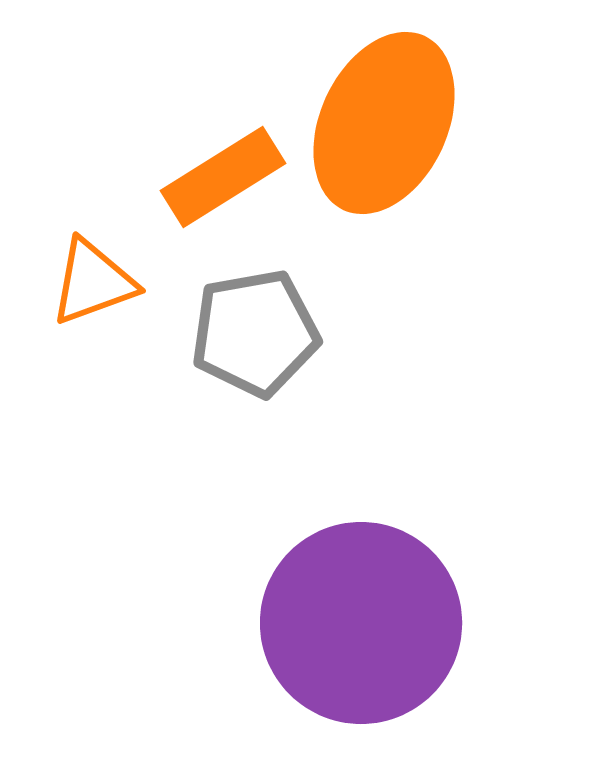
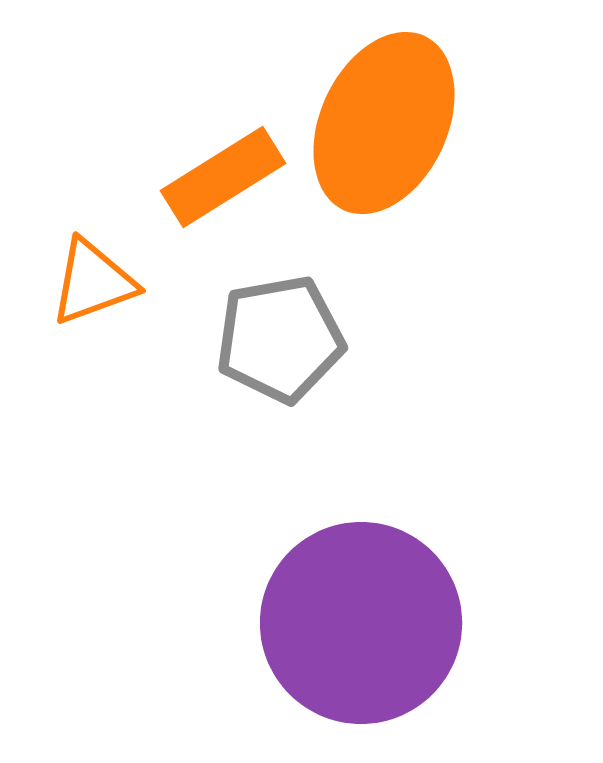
gray pentagon: moved 25 px right, 6 px down
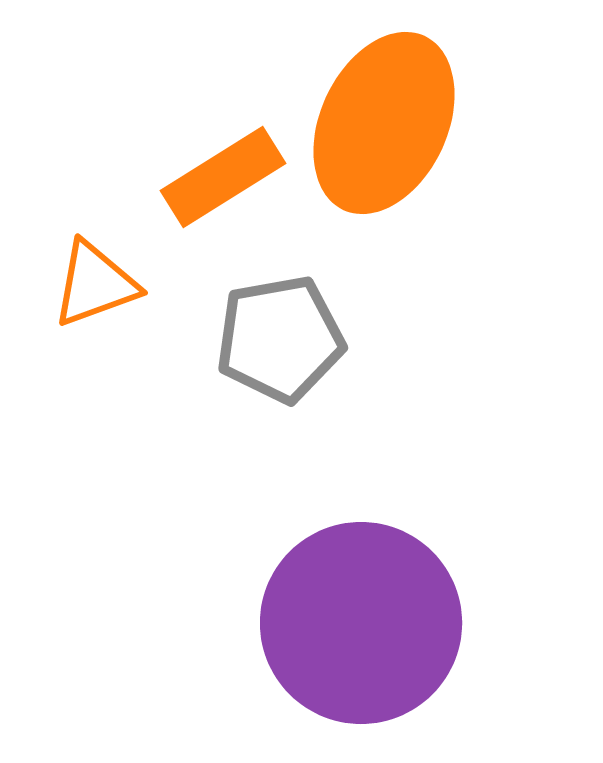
orange triangle: moved 2 px right, 2 px down
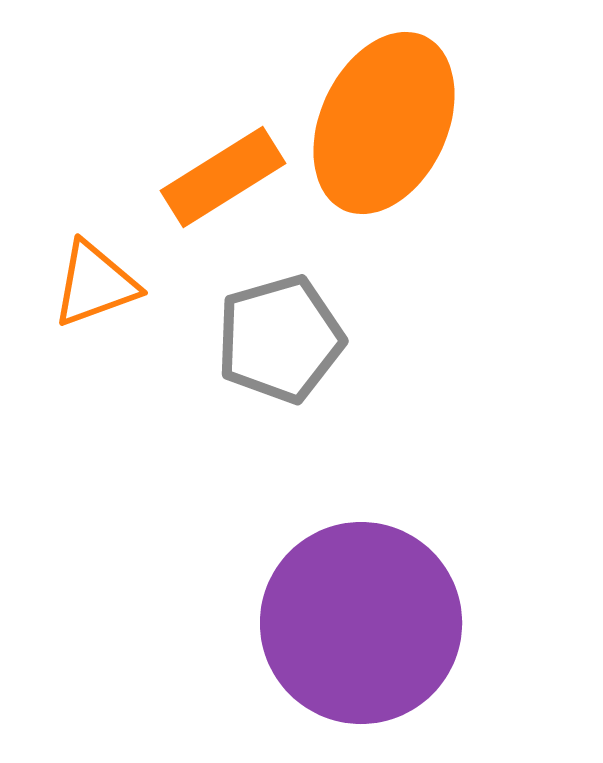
gray pentagon: rotated 6 degrees counterclockwise
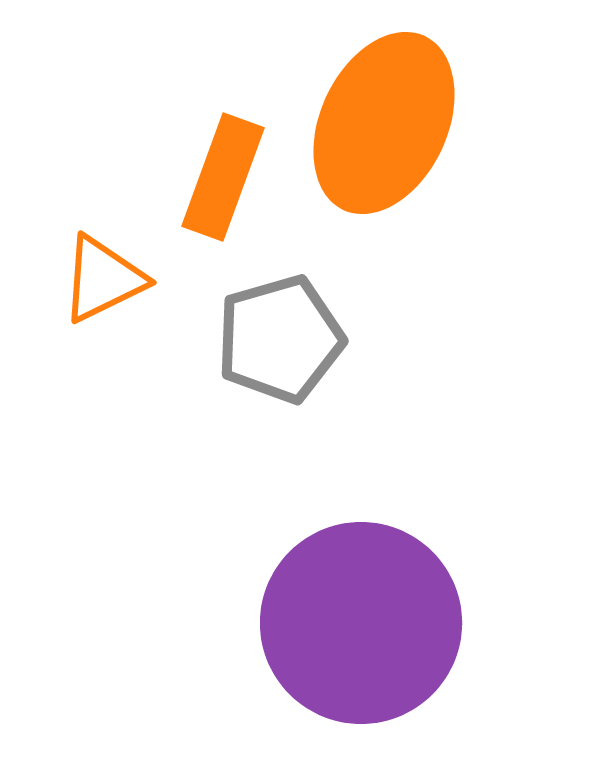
orange rectangle: rotated 38 degrees counterclockwise
orange triangle: moved 8 px right, 5 px up; rotated 6 degrees counterclockwise
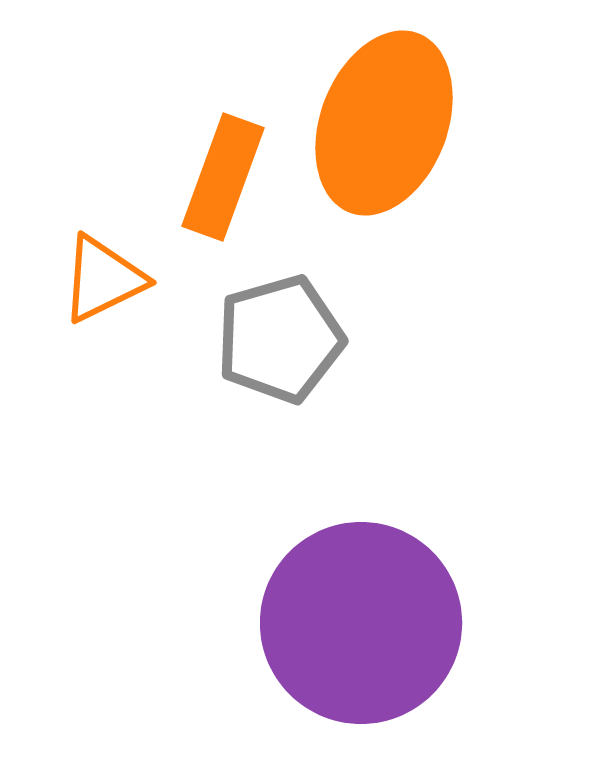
orange ellipse: rotated 4 degrees counterclockwise
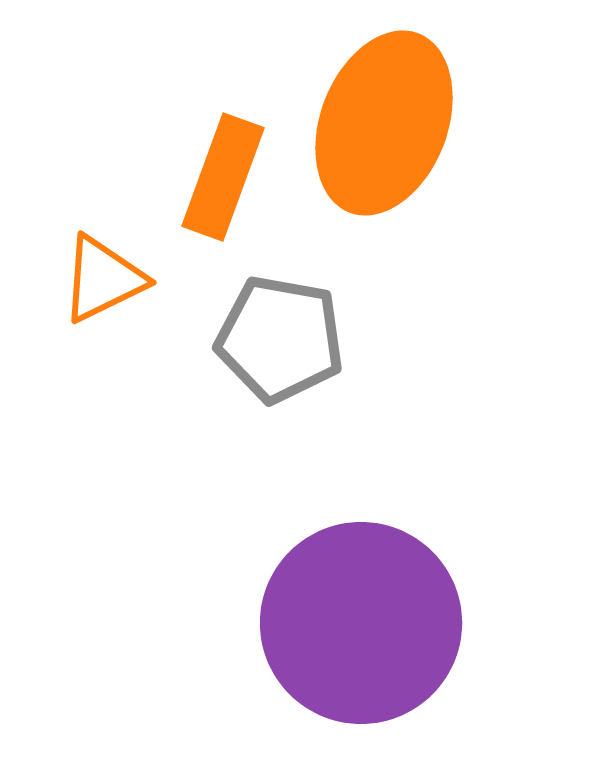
gray pentagon: rotated 26 degrees clockwise
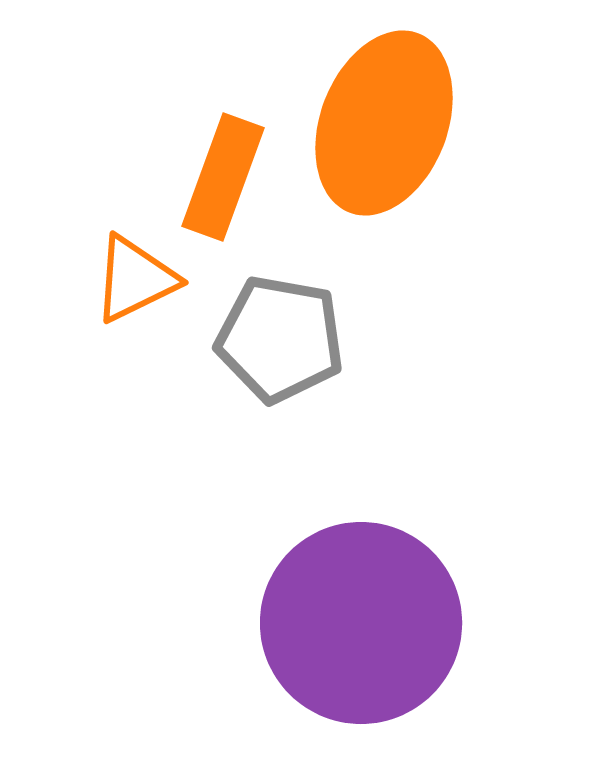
orange triangle: moved 32 px right
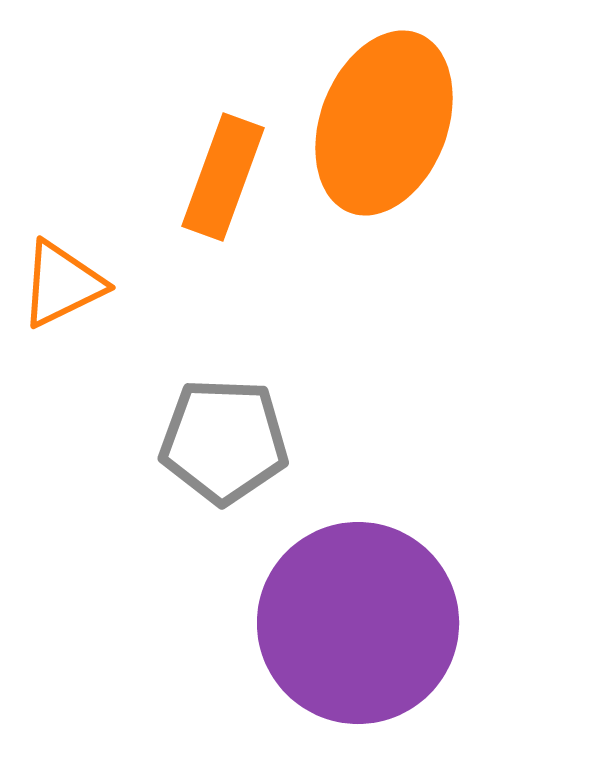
orange triangle: moved 73 px left, 5 px down
gray pentagon: moved 56 px left, 102 px down; rotated 8 degrees counterclockwise
purple circle: moved 3 px left
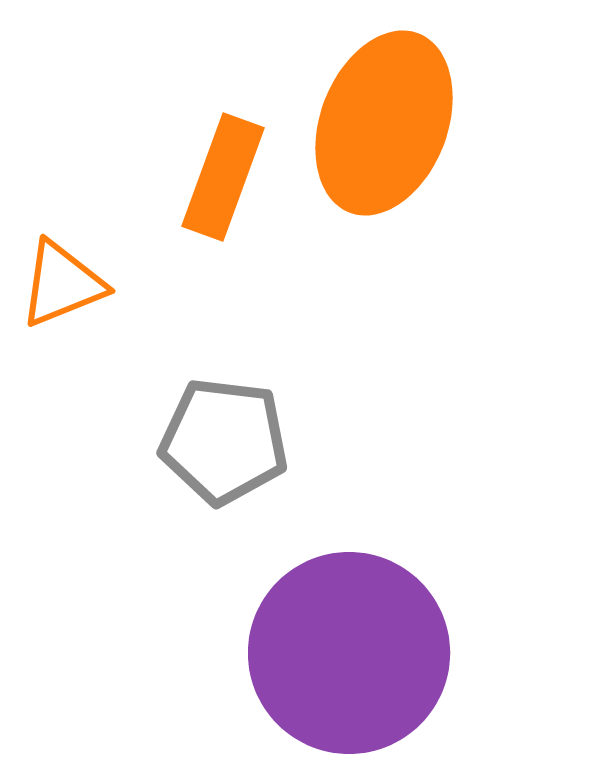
orange triangle: rotated 4 degrees clockwise
gray pentagon: rotated 5 degrees clockwise
purple circle: moved 9 px left, 30 px down
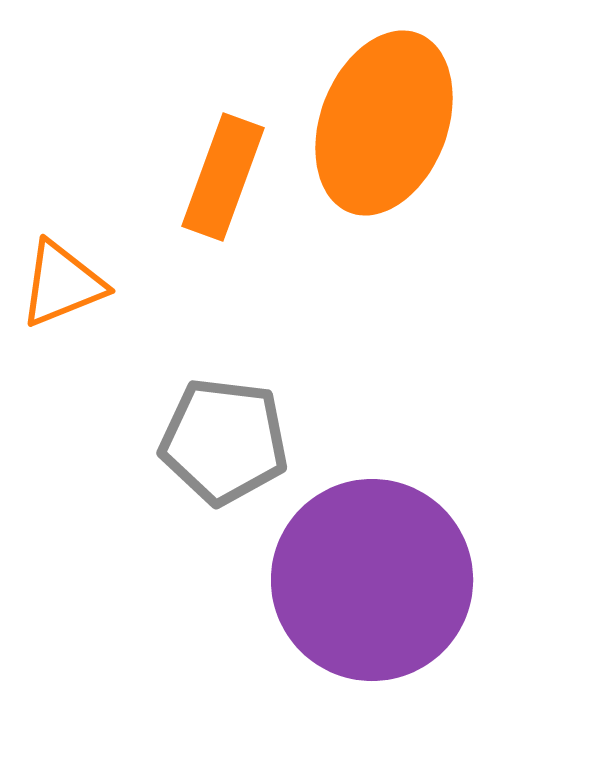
purple circle: moved 23 px right, 73 px up
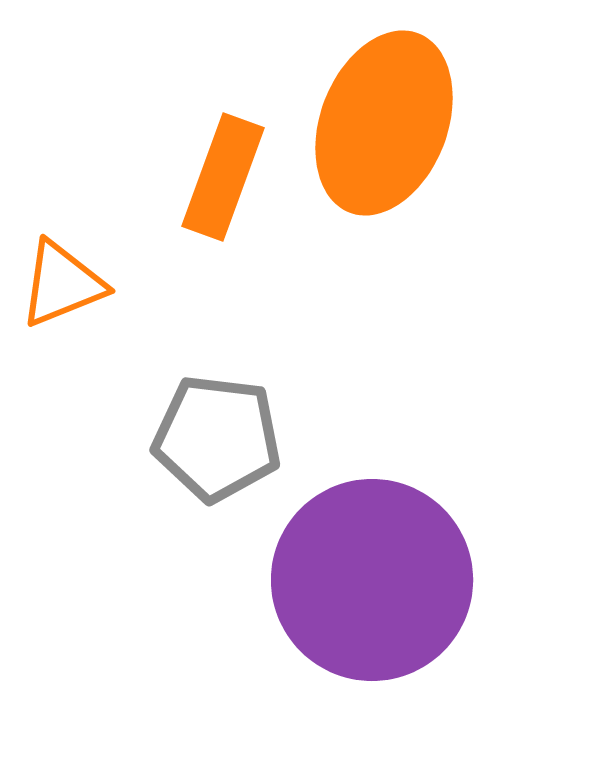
gray pentagon: moved 7 px left, 3 px up
